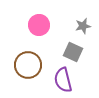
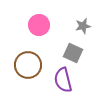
gray square: moved 1 px down
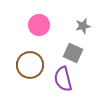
brown circle: moved 2 px right
purple semicircle: moved 1 px up
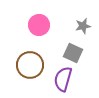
purple semicircle: rotated 30 degrees clockwise
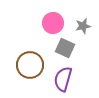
pink circle: moved 14 px right, 2 px up
gray square: moved 8 px left, 5 px up
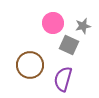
gray square: moved 4 px right, 3 px up
